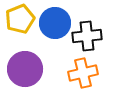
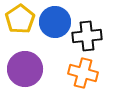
yellow pentagon: rotated 12 degrees counterclockwise
blue circle: moved 1 px up
orange cross: rotated 28 degrees clockwise
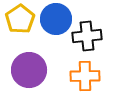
blue circle: moved 1 px right, 3 px up
purple circle: moved 4 px right, 1 px down
orange cross: moved 2 px right, 3 px down; rotated 16 degrees counterclockwise
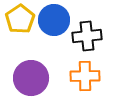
blue circle: moved 2 px left, 1 px down
purple circle: moved 2 px right, 8 px down
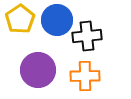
blue circle: moved 3 px right
purple circle: moved 7 px right, 8 px up
